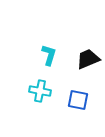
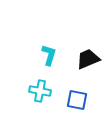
blue square: moved 1 px left
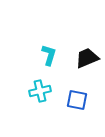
black trapezoid: moved 1 px left, 1 px up
cyan cross: rotated 25 degrees counterclockwise
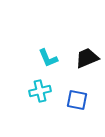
cyan L-shape: moved 1 px left, 3 px down; rotated 140 degrees clockwise
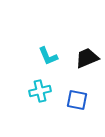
cyan L-shape: moved 2 px up
